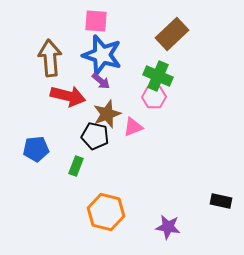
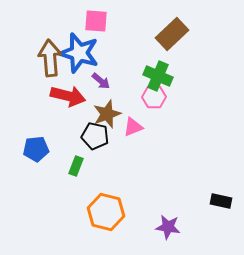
blue star: moved 23 px left, 2 px up
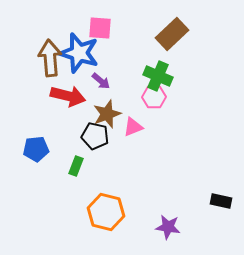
pink square: moved 4 px right, 7 px down
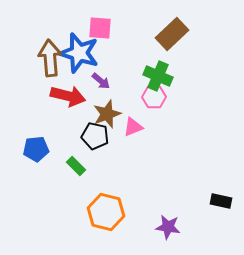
green rectangle: rotated 66 degrees counterclockwise
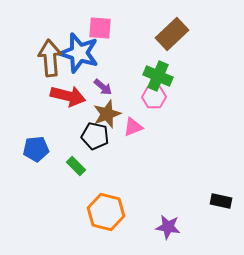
purple arrow: moved 2 px right, 6 px down
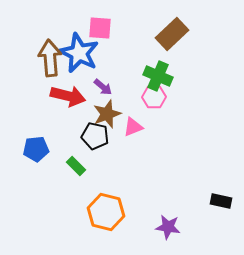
blue star: rotated 9 degrees clockwise
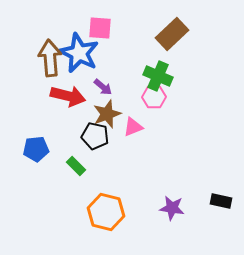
purple star: moved 4 px right, 19 px up
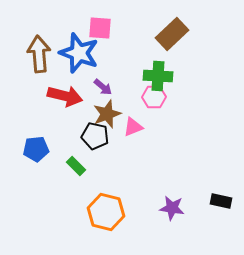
blue star: rotated 6 degrees counterclockwise
brown arrow: moved 11 px left, 4 px up
green cross: rotated 20 degrees counterclockwise
red arrow: moved 3 px left
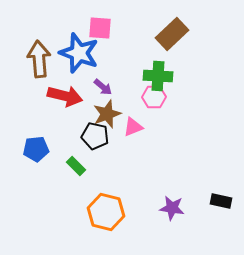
brown arrow: moved 5 px down
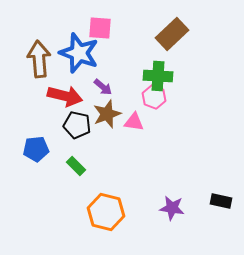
pink hexagon: rotated 20 degrees clockwise
pink triangle: moved 1 px right, 5 px up; rotated 30 degrees clockwise
black pentagon: moved 18 px left, 11 px up
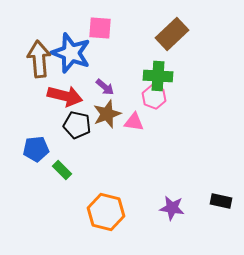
blue star: moved 8 px left
purple arrow: moved 2 px right
green rectangle: moved 14 px left, 4 px down
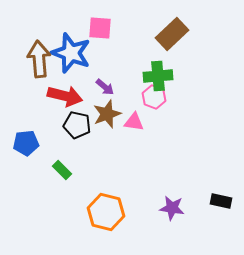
green cross: rotated 8 degrees counterclockwise
blue pentagon: moved 10 px left, 6 px up
